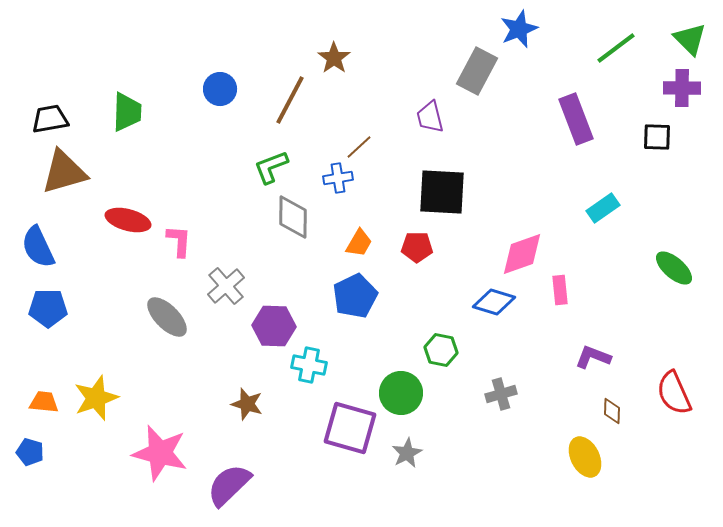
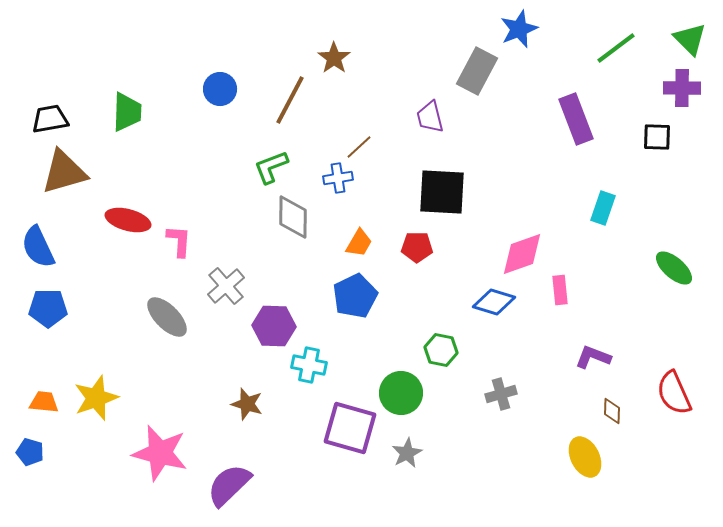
cyan rectangle at (603, 208): rotated 36 degrees counterclockwise
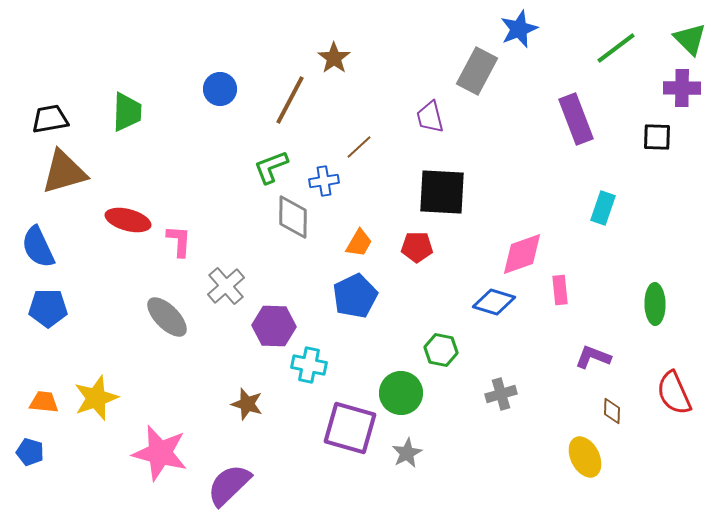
blue cross at (338, 178): moved 14 px left, 3 px down
green ellipse at (674, 268): moved 19 px left, 36 px down; rotated 48 degrees clockwise
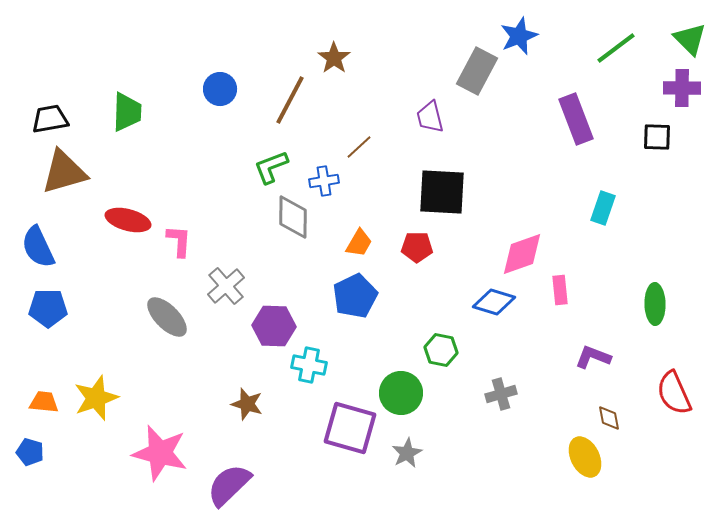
blue star at (519, 29): moved 7 px down
brown diamond at (612, 411): moved 3 px left, 7 px down; rotated 12 degrees counterclockwise
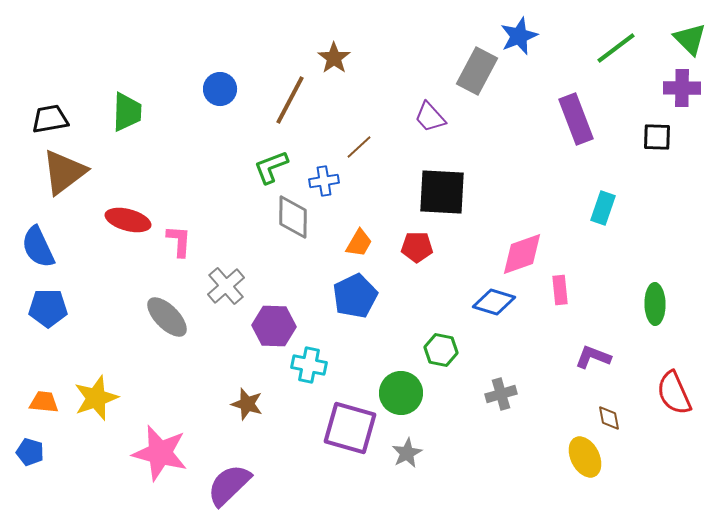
purple trapezoid at (430, 117): rotated 28 degrees counterclockwise
brown triangle at (64, 172): rotated 21 degrees counterclockwise
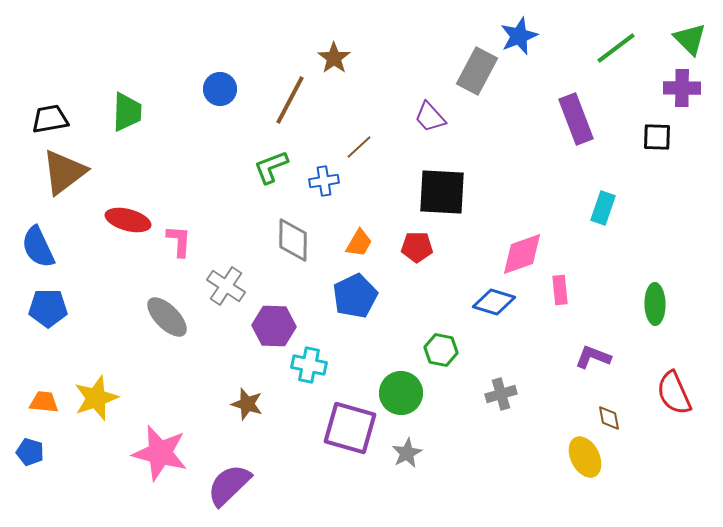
gray diamond at (293, 217): moved 23 px down
gray cross at (226, 286): rotated 15 degrees counterclockwise
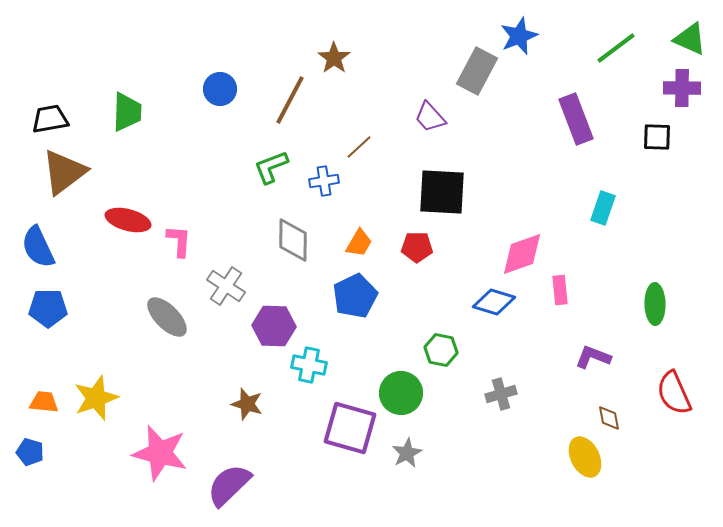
green triangle at (690, 39): rotated 21 degrees counterclockwise
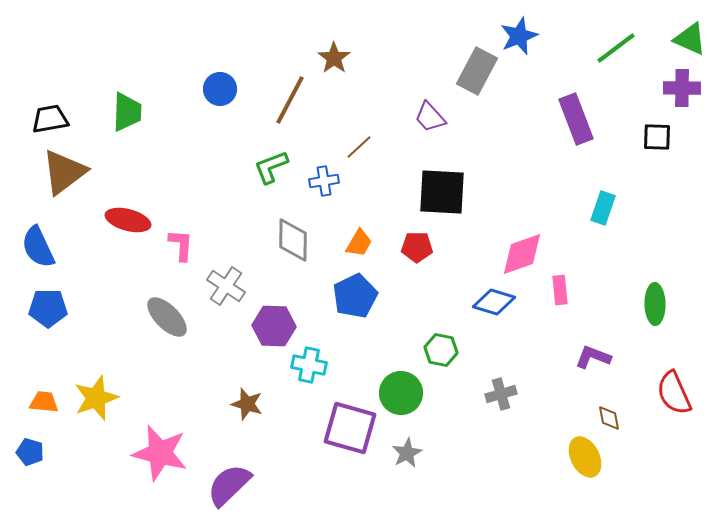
pink L-shape at (179, 241): moved 2 px right, 4 px down
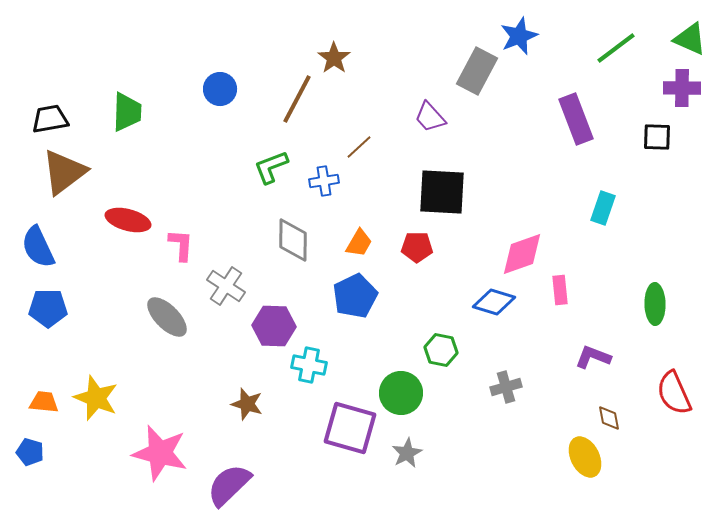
brown line at (290, 100): moved 7 px right, 1 px up
gray cross at (501, 394): moved 5 px right, 7 px up
yellow star at (96, 398): rotated 30 degrees counterclockwise
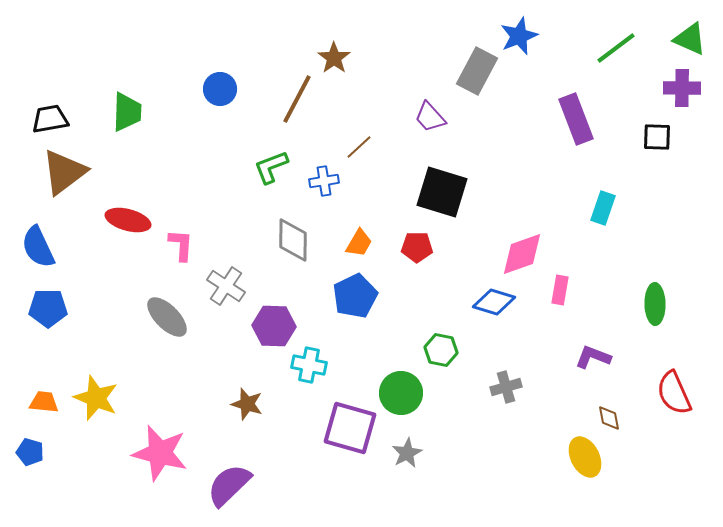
black square at (442, 192): rotated 14 degrees clockwise
pink rectangle at (560, 290): rotated 16 degrees clockwise
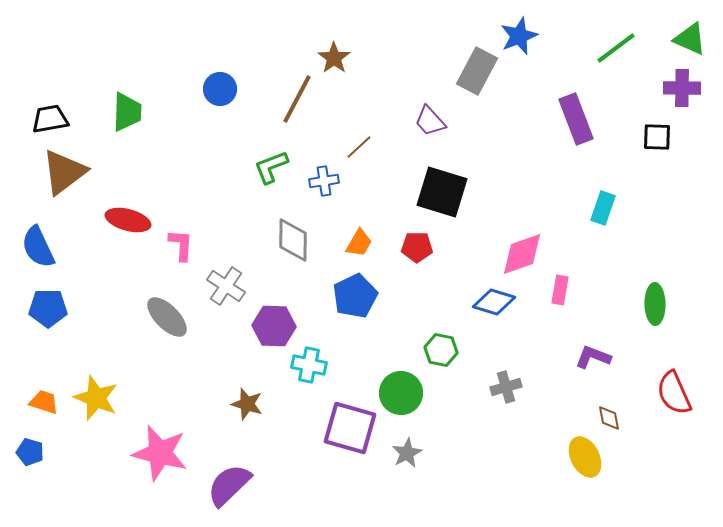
purple trapezoid at (430, 117): moved 4 px down
orange trapezoid at (44, 402): rotated 12 degrees clockwise
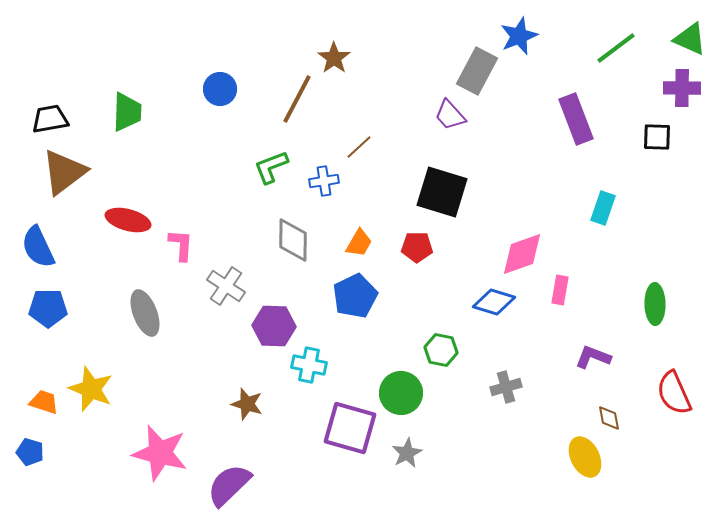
purple trapezoid at (430, 121): moved 20 px right, 6 px up
gray ellipse at (167, 317): moved 22 px left, 4 px up; rotated 24 degrees clockwise
yellow star at (96, 398): moved 5 px left, 9 px up
